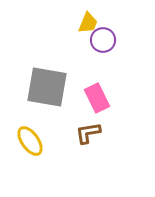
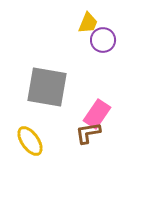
pink rectangle: moved 16 px down; rotated 60 degrees clockwise
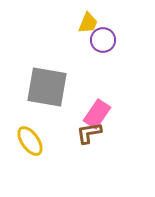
brown L-shape: moved 1 px right
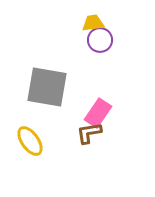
yellow trapezoid: moved 5 px right; rotated 120 degrees counterclockwise
purple circle: moved 3 px left
pink rectangle: moved 1 px right, 1 px up
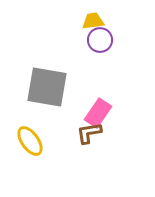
yellow trapezoid: moved 2 px up
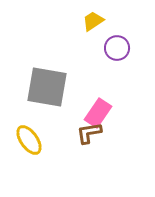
yellow trapezoid: rotated 25 degrees counterclockwise
purple circle: moved 17 px right, 8 px down
yellow ellipse: moved 1 px left, 1 px up
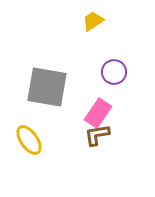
purple circle: moved 3 px left, 24 px down
brown L-shape: moved 8 px right, 2 px down
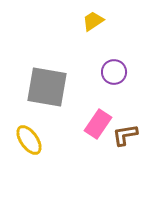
pink rectangle: moved 11 px down
brown L-shape: moved 28 px right
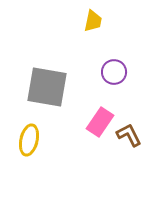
yellow trapezoid: rotated 135 degrees clockwise
pink rectangle: moved 2 px right, 2 px up
brown L-shape: moved 4 px right; rotated 72 degrees clockwise
yellow ellipse: rotated 48 degrees clockwise
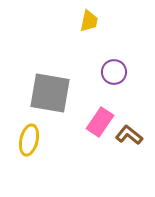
yellow trapezoid: moved 4 px left
gray square: moved 3 px right, 6 px down
brown L-shape: rotated 24 degrees counterclockwise
